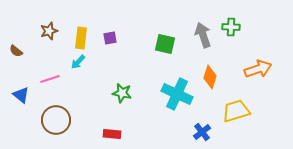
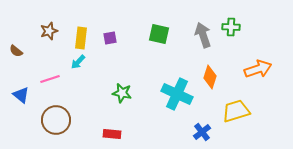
green square: moved 6 px left, 10 px up
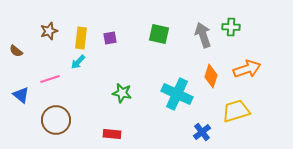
orange arrow: moved 11 px left
orange diamond: moved 1 px right, 1 px up
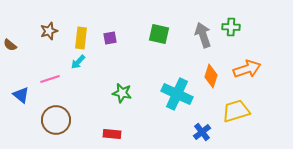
brown semicircle: moved 6 px left, 6 px up
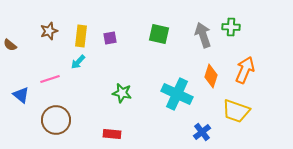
yellow rectangle: moved 2 px up
orange arrow: moved 2 px left, 1 px down; rotated 48 degrees counterclockwise
yellow trapezoid: rotated 144 degrees counterclockwise
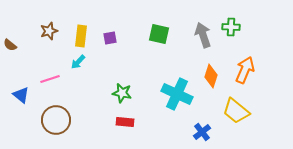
yellow trapezoid: rotated 20 degrees clockwise
red rectangle: moved 13 px right, 12 px up
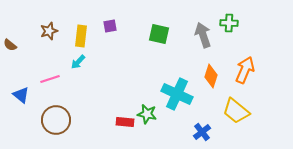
green cross: moved 2 px left, 4 px up
purple square: moved 12 px up
green star: moved 25 px right, 21 px down
